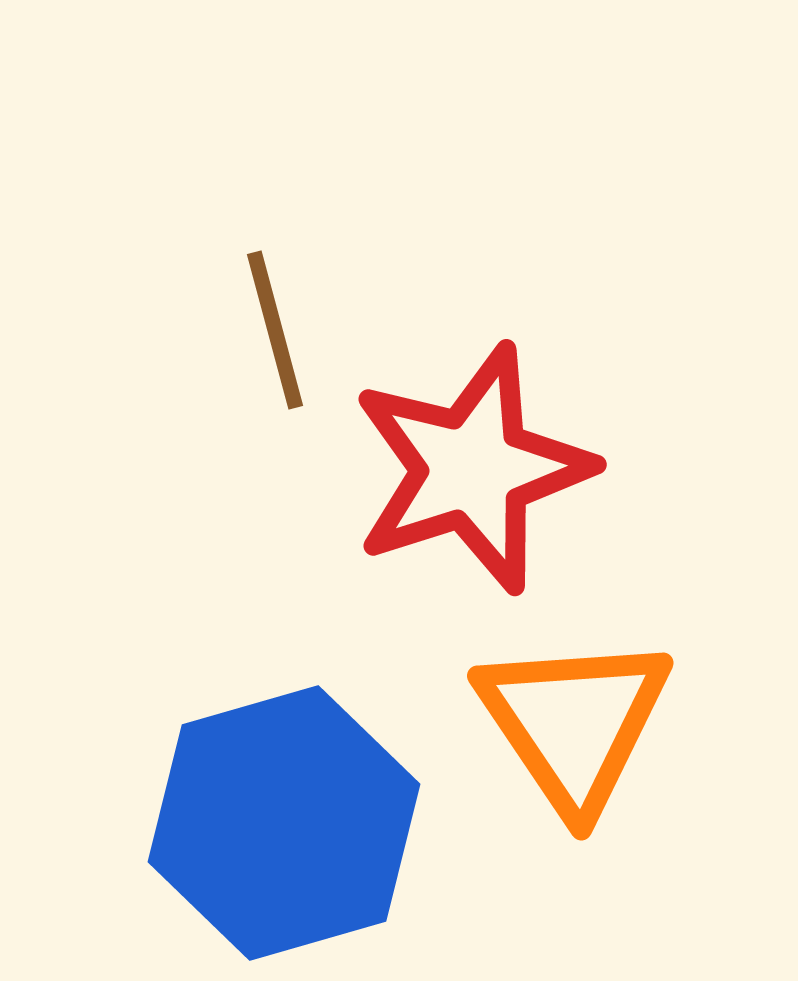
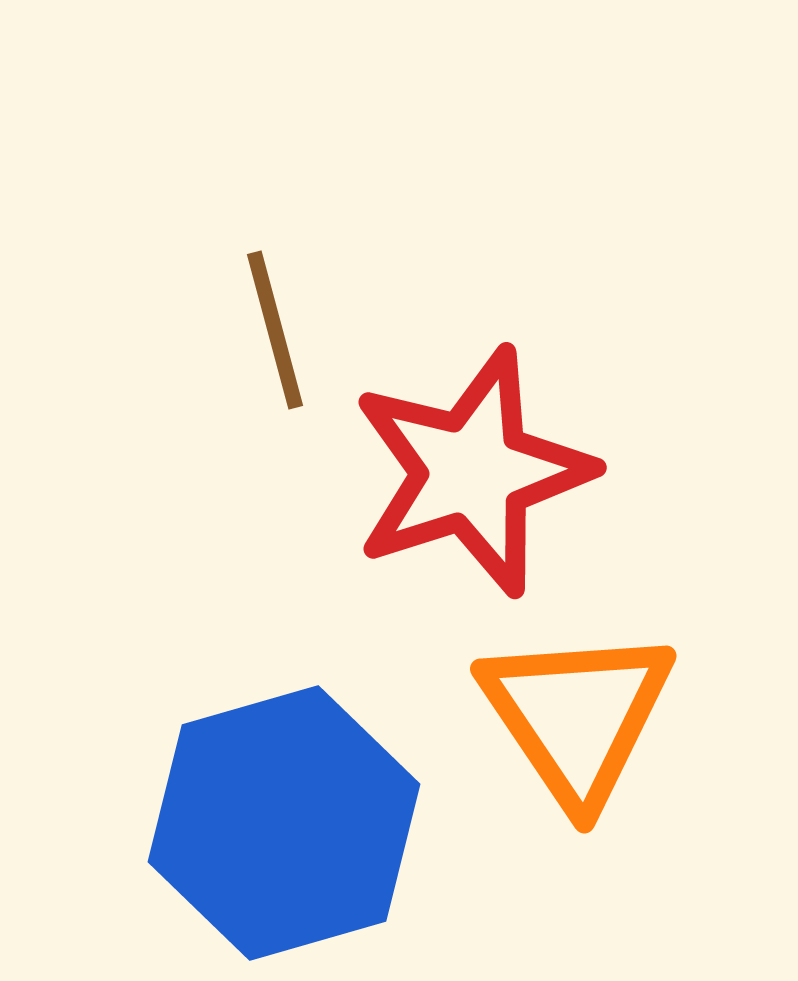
red star: moved 3 px down
orange triangle: moved 3 px right, 7 px up
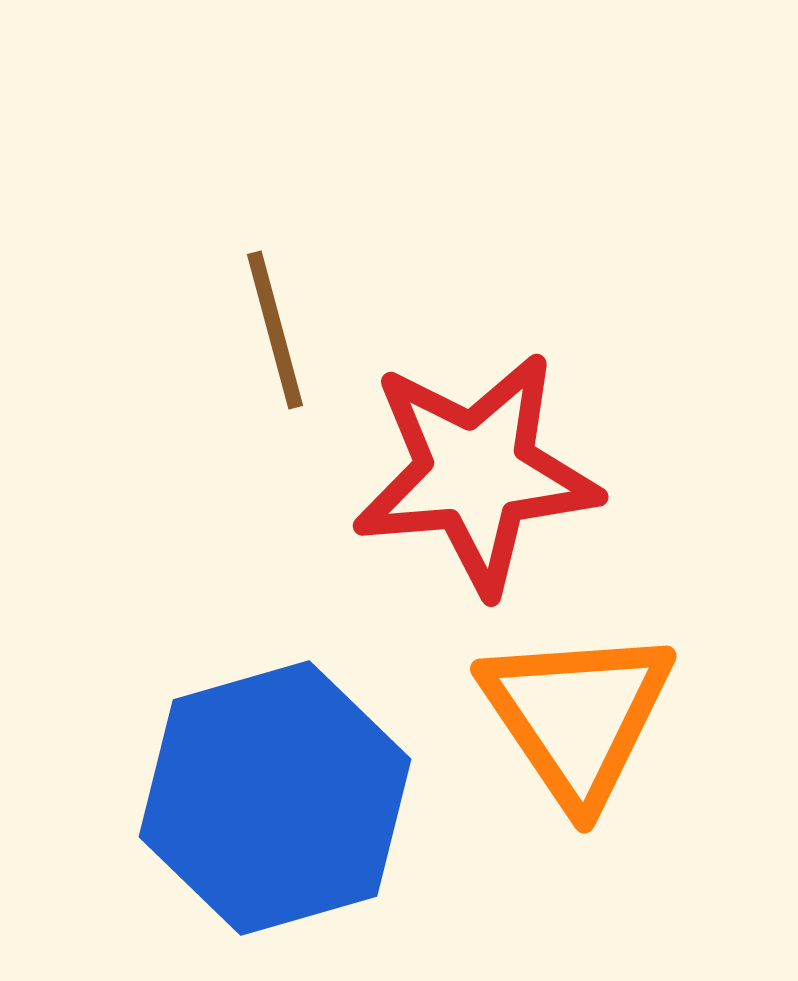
red star: moved 4 px right, 1 px down; rotated 13 degrees clockwise
blue hexagon: moved 9 px left, 25 px up
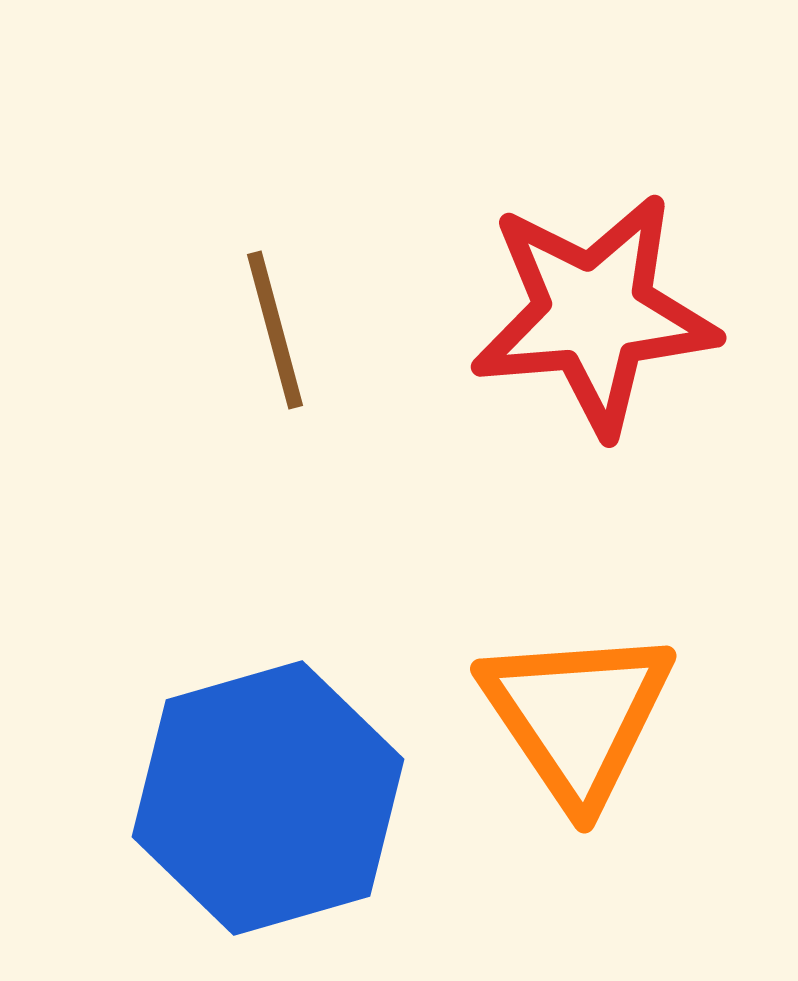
red star: moved 118 px right, 159 px up
blue hexagon: moved 7 px left
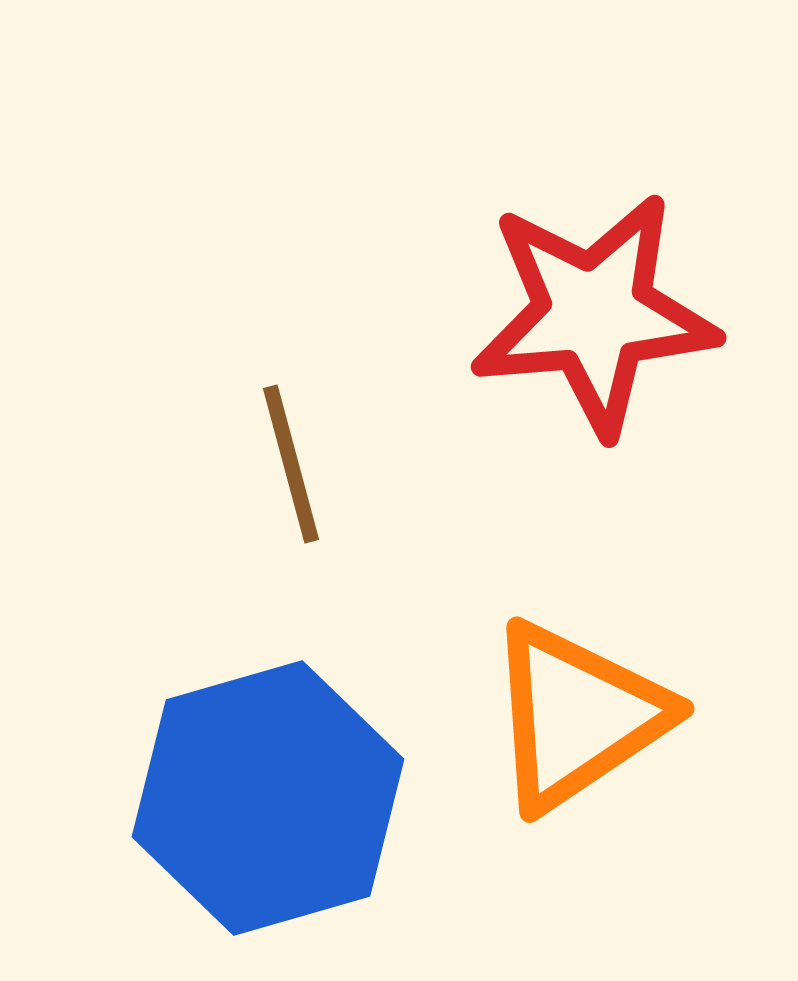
brown line: moved 16 px right, 134 px down
orange triangle: rotated 30 degrees clockwise
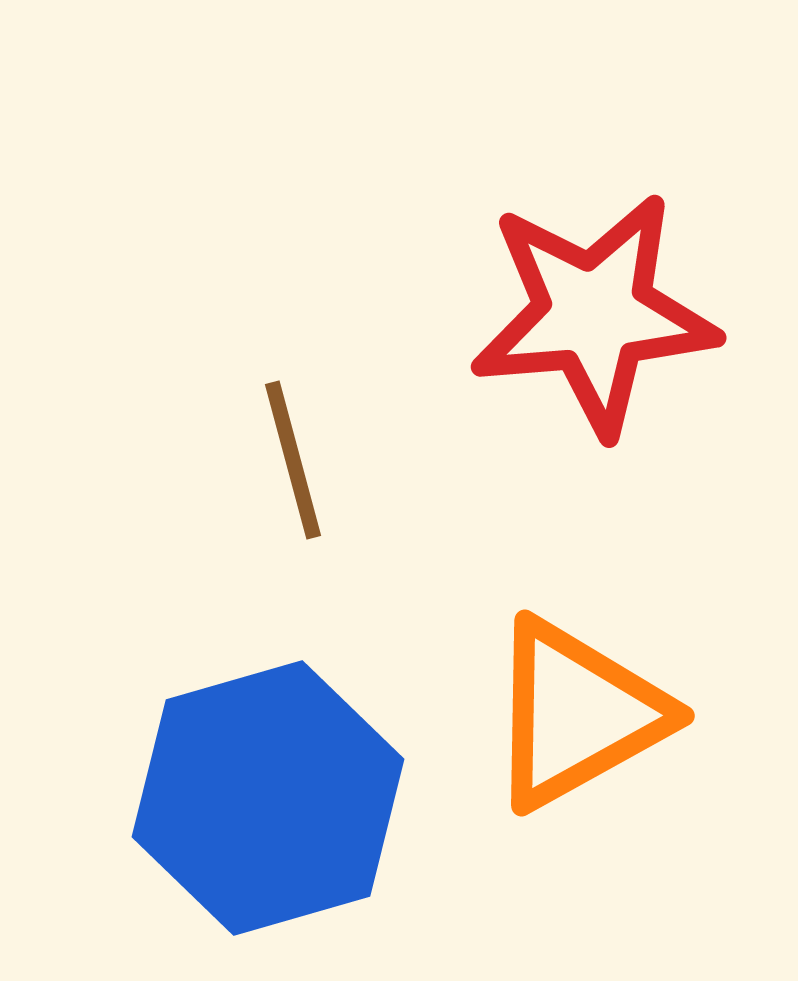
brown line: moved 2 px right, 4 px up
orange triangle: moved 2 px up; rotated 5 degrees clockwise
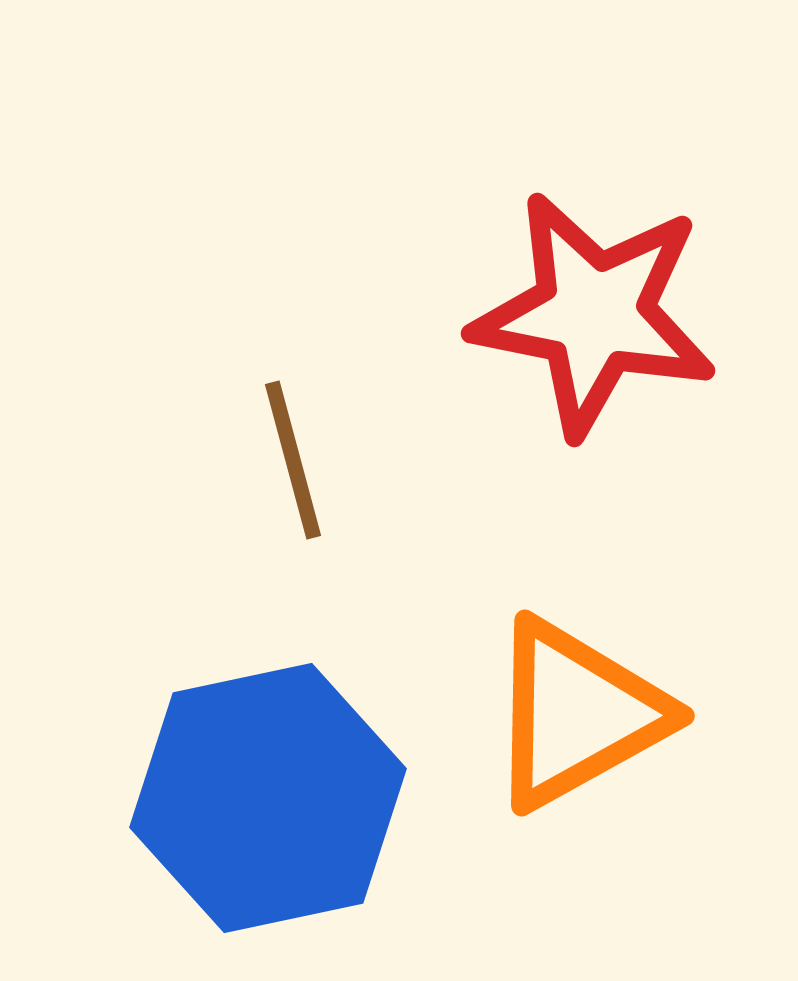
red star: rotated 16 degrees clockwise
blue hexagon: rotated 4 degrees clockwise
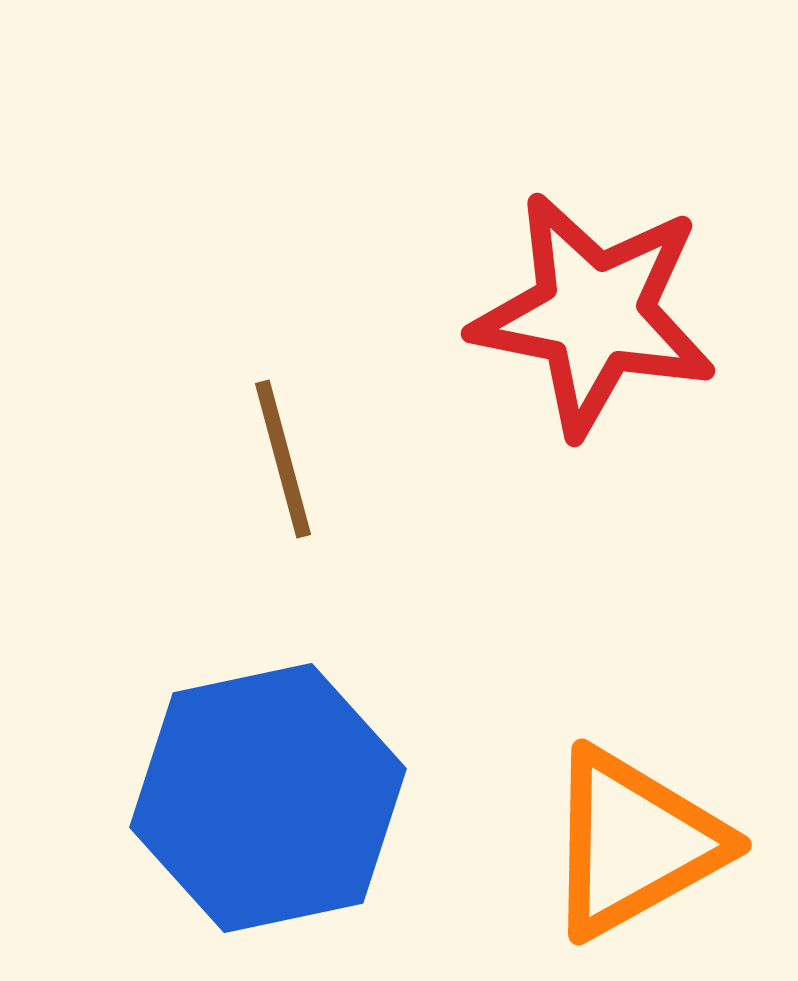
brown line: moved 10 px left, 1 px up
orange triangle: moved 57 px right, 129 px down
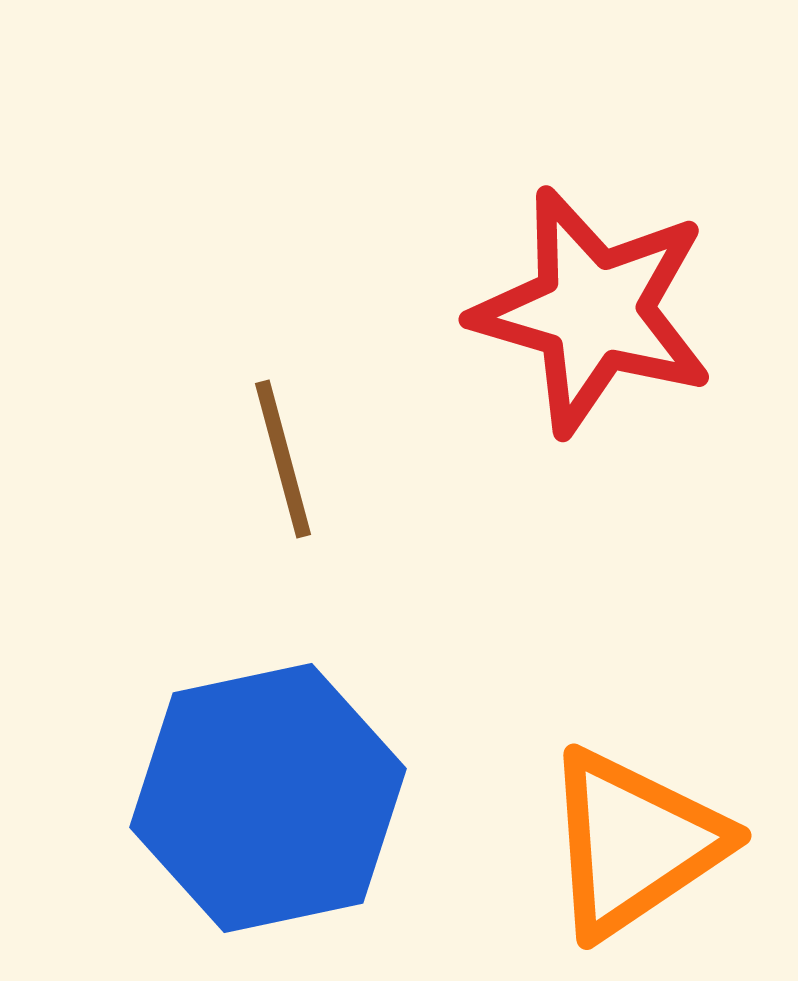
red star: moved 1 px left, 3 px up; rotated 5 degrees clockwise
orange triangle: rotated 5 degrees counterclockwise
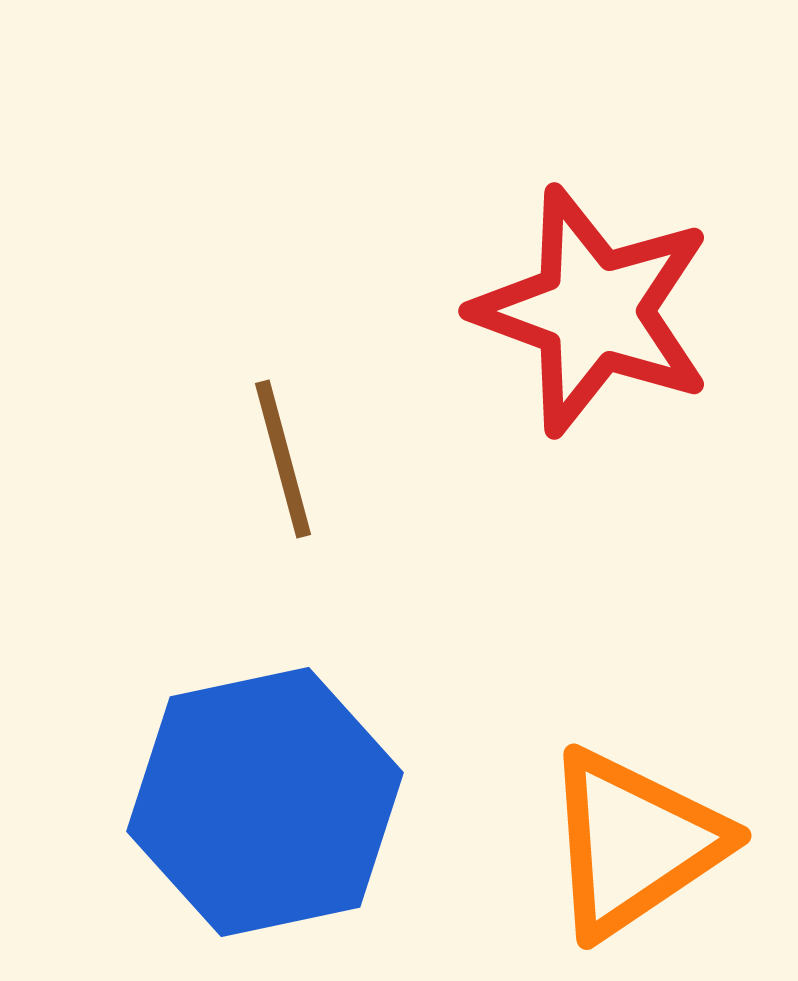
red star: rotated 4 degrees clockwise
blue hexagon: moved 3 px left, 4 px down
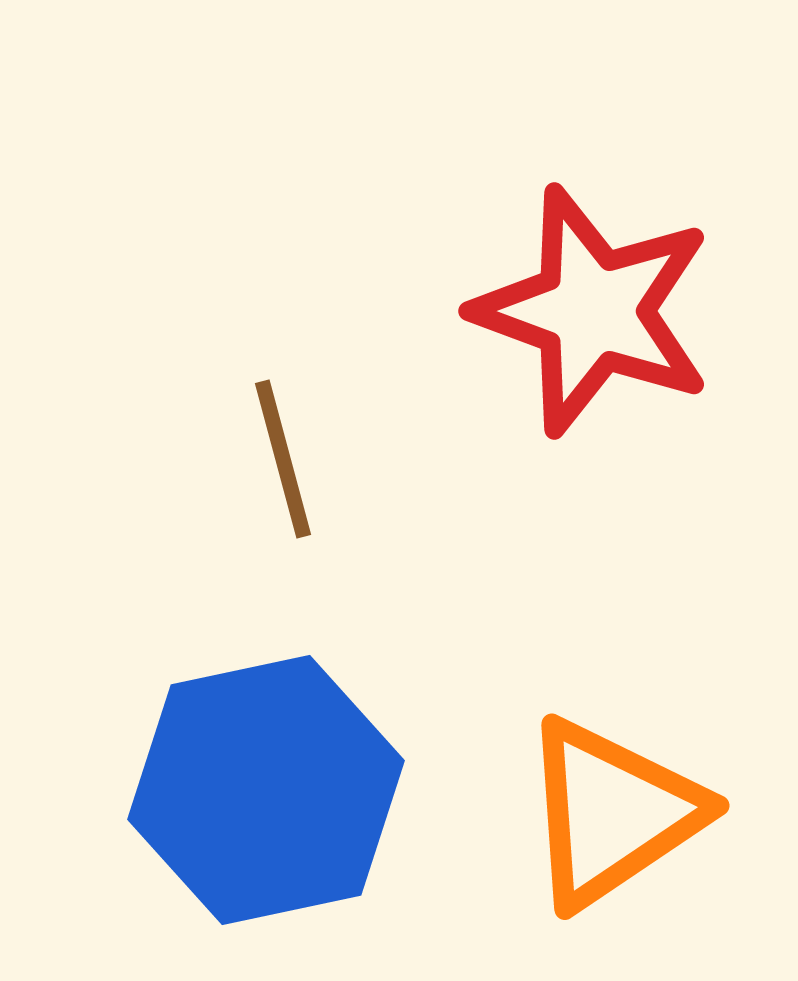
blue hexagon: moved 1 px right, 12 px up
orange triangle: moved 22 px left, 30 px up
